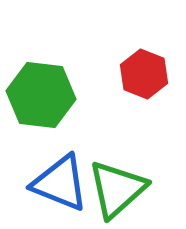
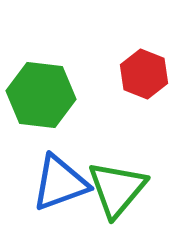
blue triangle: rotated 42 degrees counterclockwise
green triangle: rotated 8 degrees counterclockwise
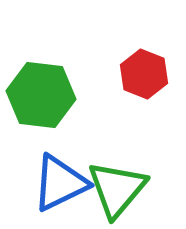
blue triangle: rotated 6 degrees counterclockwise
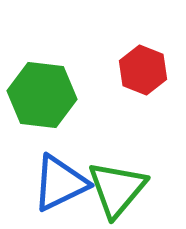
red hexagon: moved 1 px left, 4 px up
green hexagon: moved 1 px right
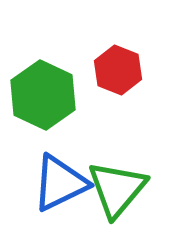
red hexagon: moved 25 px left
green hexagon: moved 1 px right; rotated 18 degrees clockwise
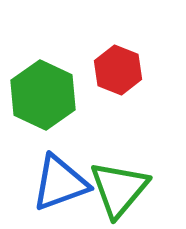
blue triangle: rotated 6 degrees clockwise
green triangle: moved 2 px right
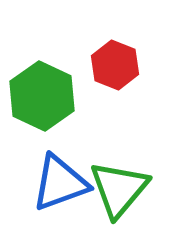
red hexagon: moved 3 px left, 5 px up
green hexagon: moved 1 px left, 1 px down
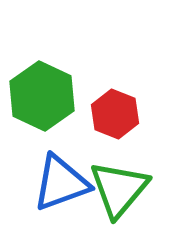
red hexagon: moved 49 px down
blue triangle: moved 1 px right
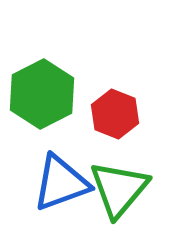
green hexagon: moved 2 px up; rotated 8 degrees clockwise
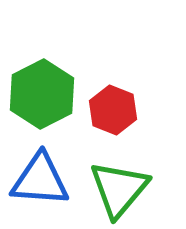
red hexagon: moved 2 px left, 4 px up
blue triangle: moved 21 px left, 3 px up; rotated 24 degrees clockwise
